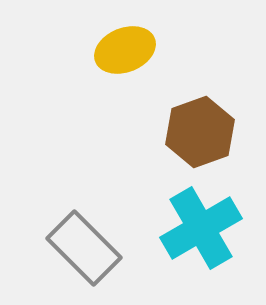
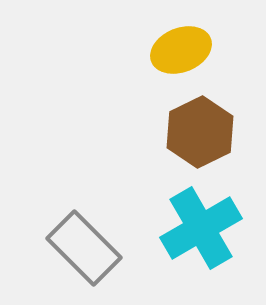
yellow ellipse: moved 56 px right
brown hexagon: rotated 6 degrees counterclockwise
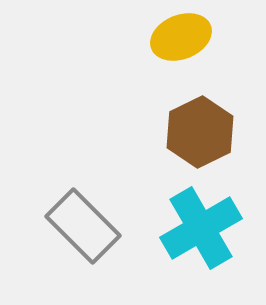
yellow ellipse: moved 13 px up
gray rectangle: moved 1 px left, 22 px up
